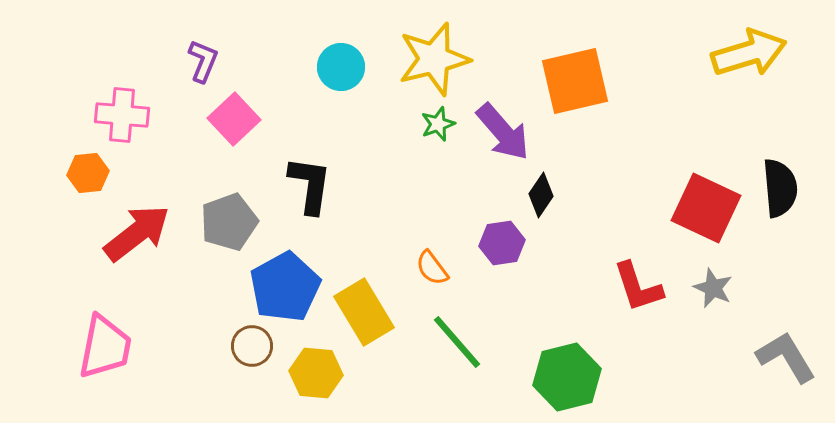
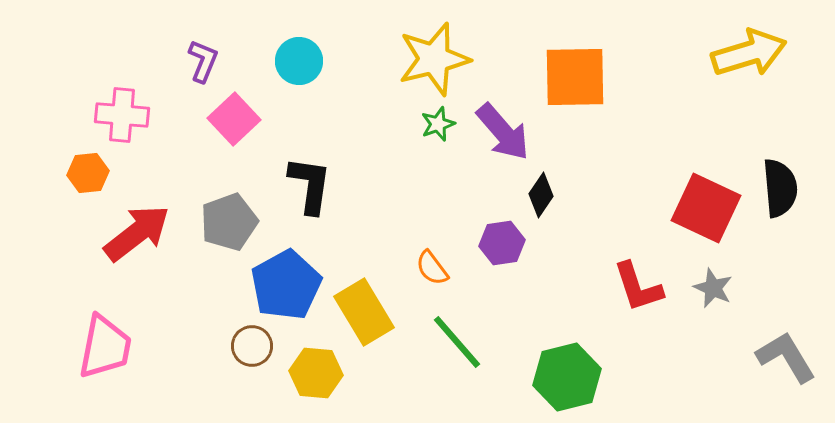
cyan circle: moved 42 px left, 6 px up
orange square: moved 4 px up; rotated 12 degrees clockwise
blue pentagon: moved 1 px right, 2 px up
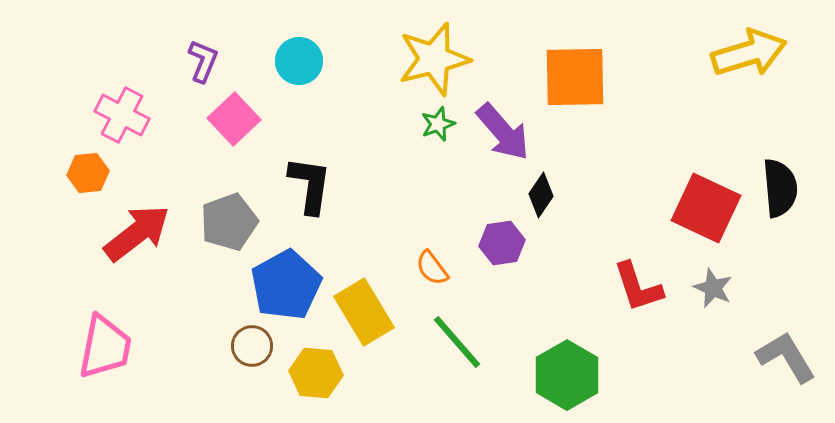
pink cross: rotated 22 degrees clockwise
green hexagon: moved 2 px up; rotated 16 degrees counterclockwise
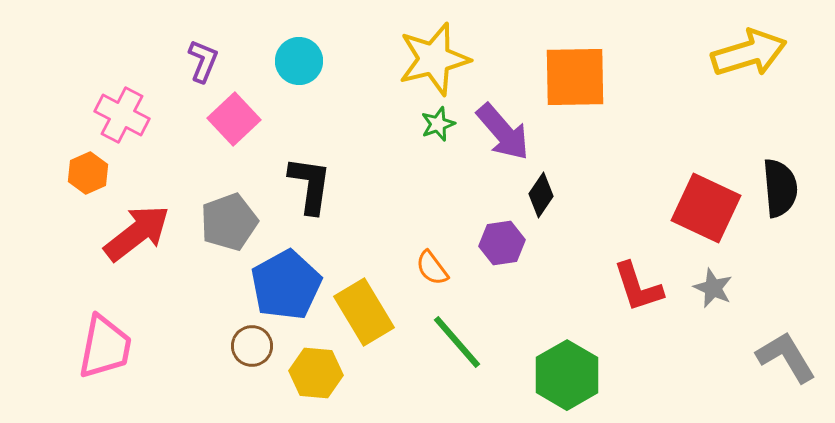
orange hexagon: rotated 18 degrees counterclockwise
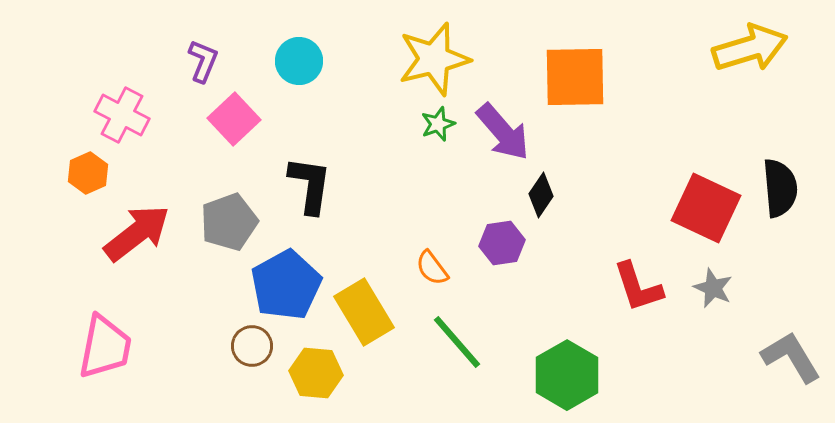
yellow arrow: moved 1 px right, 5 px up
gray L-shape: moved 5 px right
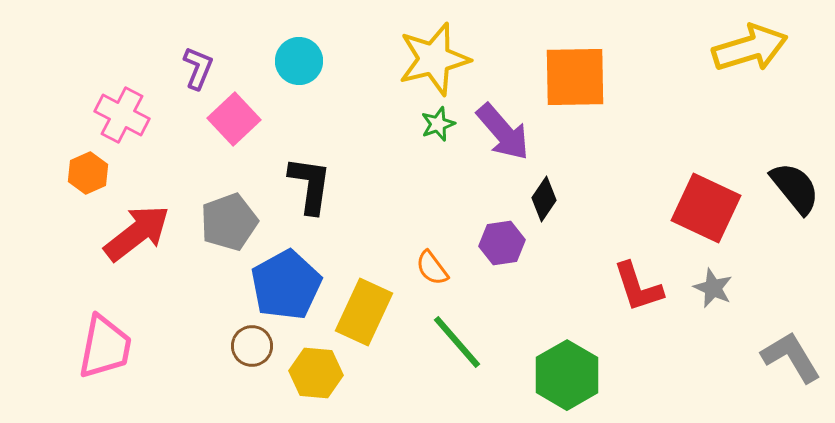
purple L-shape: moved 5 px left, 7 px down
black semicircle: moved 15 px right; rotated 34 degrees counterclockwise
black diamond: moved 3 px right, 4 px down
yellow rectangle: rotated 56 degrees clockwise
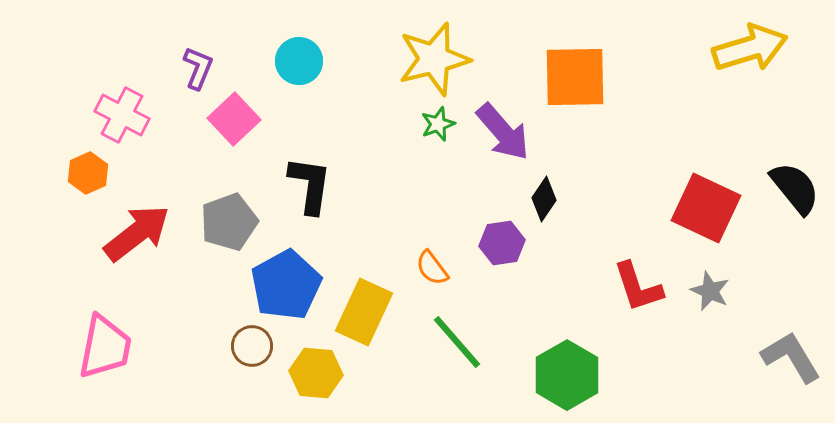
gray star: moved 3 px left, 3 px down
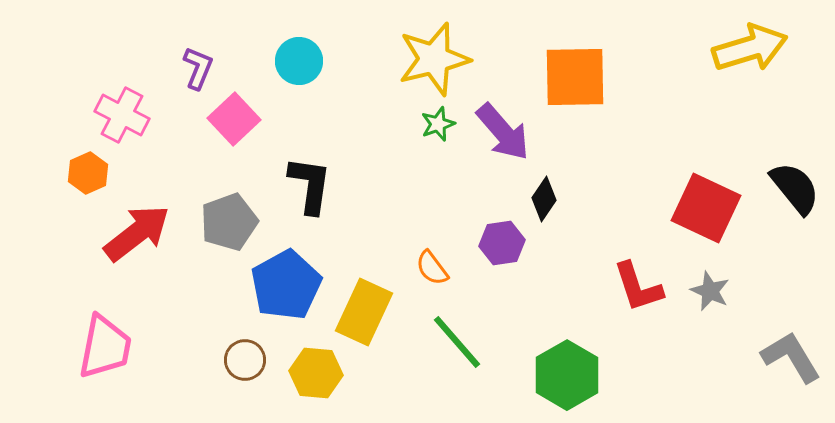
brown circle: moved 7 px left, 14 px down
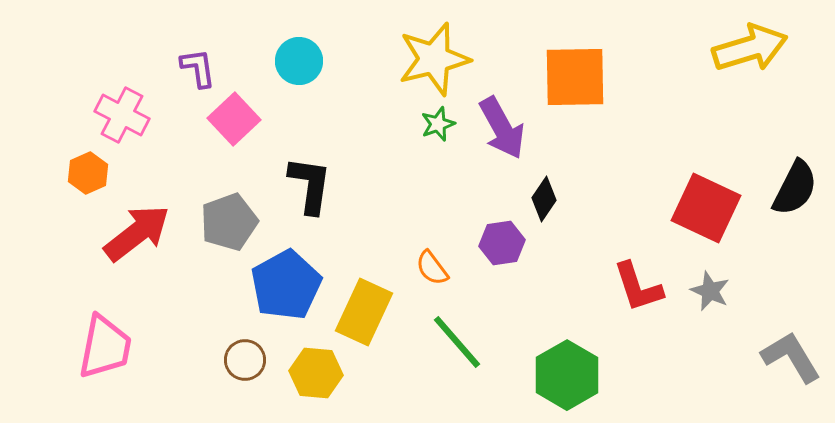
purple L-shape: rotated 30 degrees counterclockwise
purple arrow: moved 1 px left, 4 px up; rotated 12 degrees clockwise
black semicircle: rotated 66 degrees clockwise
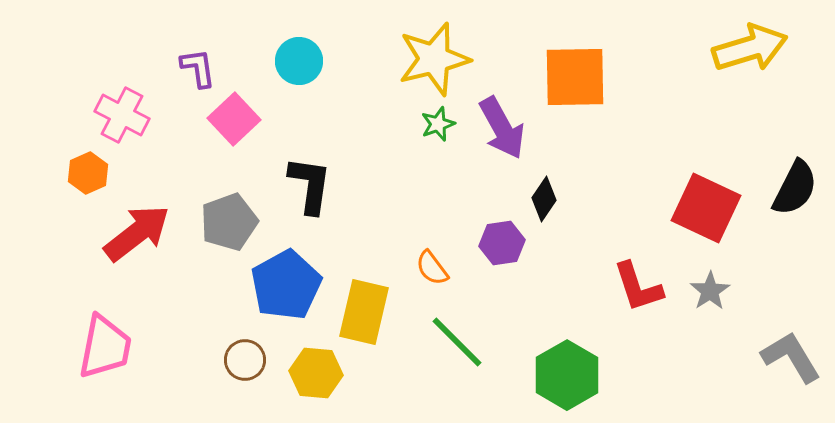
gray star: rotated 15 degrees clockwise
yellow rectangle: rotated 12 degrees counterclockwise
green line: rotated 4 degrees counterclockwise
